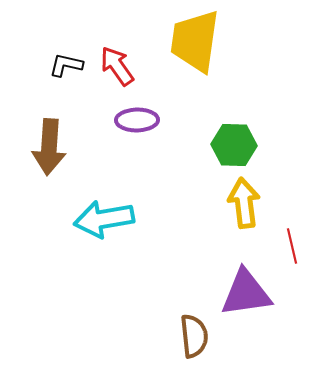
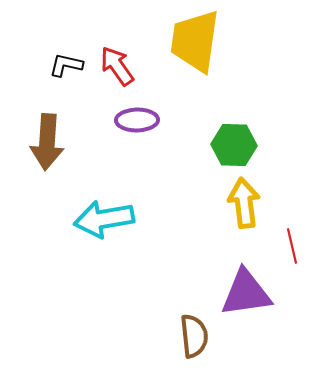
brown arrow: moved 2 px left, 5 px up
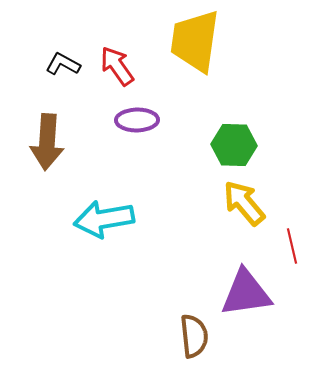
black L-shape: moved 3 px left, 1 px up; rotated 16 degrees clockwise
yellow arrow: rotated 33 degrees counterclockwise
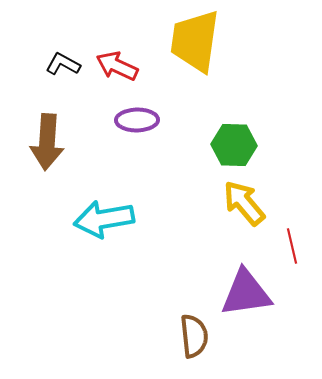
red arrow: rotated 30 degrees counterclockwise
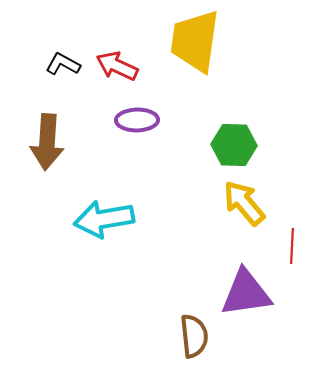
red line: rotated 16 degrees clockwise
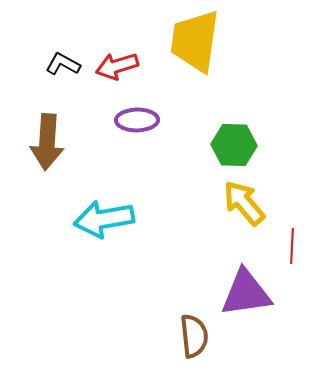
red arrow: rotated 42 degrees counterclockwise
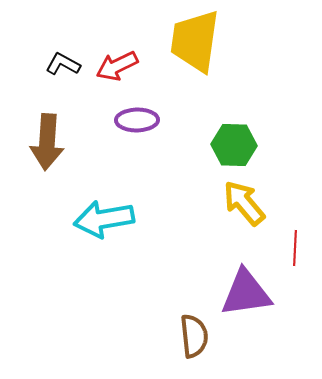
red arrow: rotated 9 degrees counterclockwise
red line: moved 3 px right, 2 px down
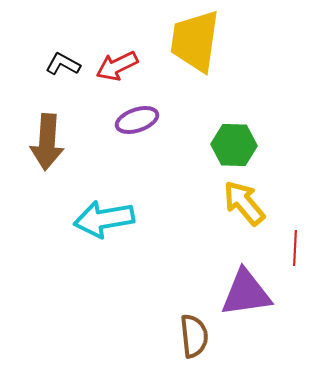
purple ellipse: rotated 18 degrees counterclockwise
